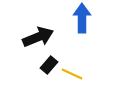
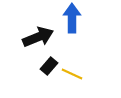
blue arrow: moved 10 px left
black rectangle: moved 1 px down
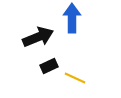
black rectangle: rotated 24 degrees clockwise
yellow line: moved 3 px right, 4 px down
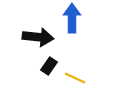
black arrow: rotated 28 degrees clockwise
black rectangle: rotated 30 degrees counterclockwise
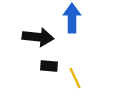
black rectangle: rotated 60 degrees clockwise
yellow line: rotated 40 degrees clockwise
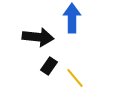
black rectangle: rotated 60 degrees counterclockwise
yellow line: rotated 15 degrees counterclockwise
